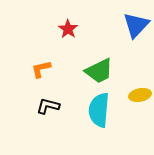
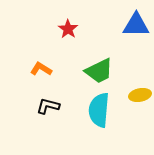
blue triangle: rotated 48 degrees clockwise
orange L-shape: rotated 45 degrees clockwise
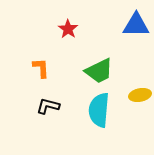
orange L-shape: moved 1 px up; rotated 55 degrees clockwise
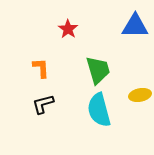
blue triangle: moved 1 px left, 1 px down
green trapezoid: moved 1 px left, 1 px up; rotated 80 degrees counterclockwise
black L-shape: moved 5 px left, 2 px up; rotated 30 degrees counterclockwise
cyan semicircle: rotated 20 degrees counterclockwise
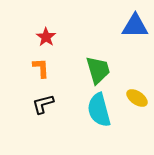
red star: moved 22 px left, 8 px down
yellow ellipse: moved 3 px left, 3 px down; rotated 45 degrees clockwise
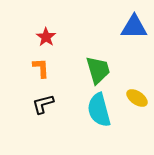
blue triangle: moved 1 px left, 1 px down
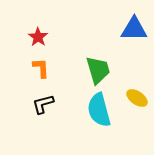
blue triangle: moved 2 px down
red star: moved 8 px left
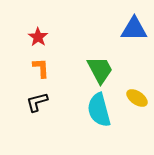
green trapezoid: moved 2 px right; rotated 12 degrees counterclockwise
black L-shape: moved 6 px left, 2 px up
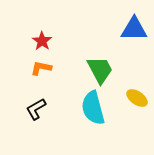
red star: moved 4 px right, 4 px down
orange L-shape: rotated 75 degrees counterclockwise
black L-shape: moved 1 px left, 7 px down; rotated 15 degrees counterclockwise
cyan semicircle: moved 6 px left, 2 px up
